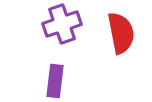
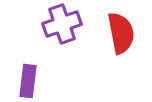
purple rectangle: moved 27 px left
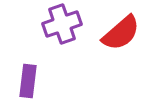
red semicircle: rotated 60 degrees clockwise
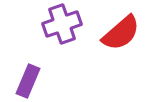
purple rectangle: rotated 16 degrees clockwise
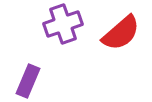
purple cross: moved 1 px right
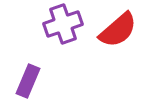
red semicircle: moved 3 px left, 3 px up
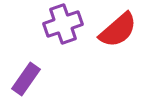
purple rectangle: moved 2 px left, 2 px up; rotated 12 degrees clockwise
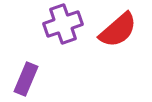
purple rectangle: rotated 12 degrees counterclockwise
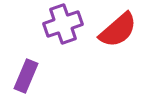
purple rectangle: moved 3 px up
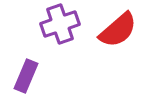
purple cross: moved 3 px left
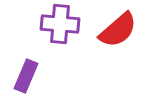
purple cross: rotated 24 degrees clockwise
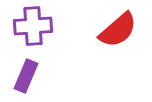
purple cross: moved 27 px left, 2 px down; rotated 9 degrees counterclockwise
